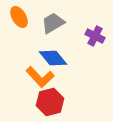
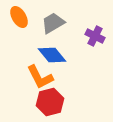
blue diamond: moved 1 px left, 3 px up
orange L-shape: rotated 16 degrees clockwise
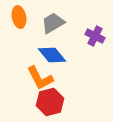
orange ellipse: rotated 20 degrees clockwise
orange L-shape: moved 1 px down
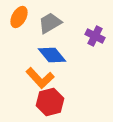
orange ellipse: rotated 40 degrees clockwise
gray trapezoid: moved 3 px left
orange L-shape: rotated 16 degrees counterclockwise
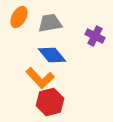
gray trapezoid: rotated 20 degrees clockwise
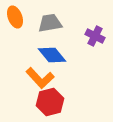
orange ellipse: moved 4 px left; rotated 50 degrees counterclockwise
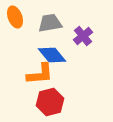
purple cross: moved 12 px left; rotated 24 degrees clockwise
orange L-shape: moved 4 px up; rotated 52 degrees counterclockwise
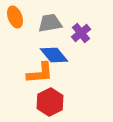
purple cross: moved 2 px left, 3 px up
blue diamond: moved 2 px right
orange L-shape: moved 1 px up
red hexagon: rotated 12 degrees counterclockwise
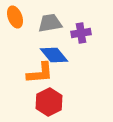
purple cross: rotated 30 degrees clockwise
red hexagon: moved 1 px left
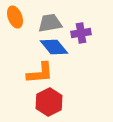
blue diamond: moved 8 px up
